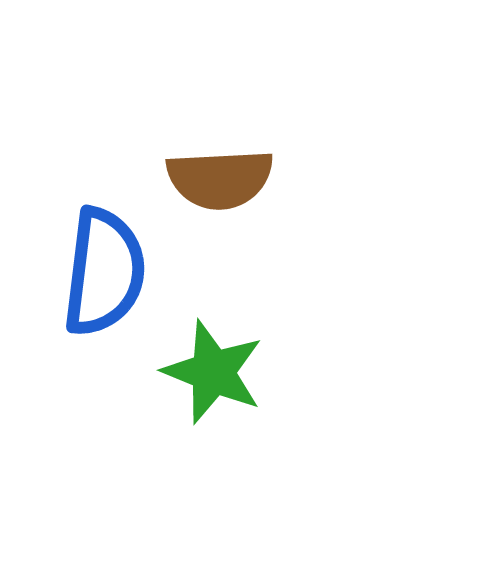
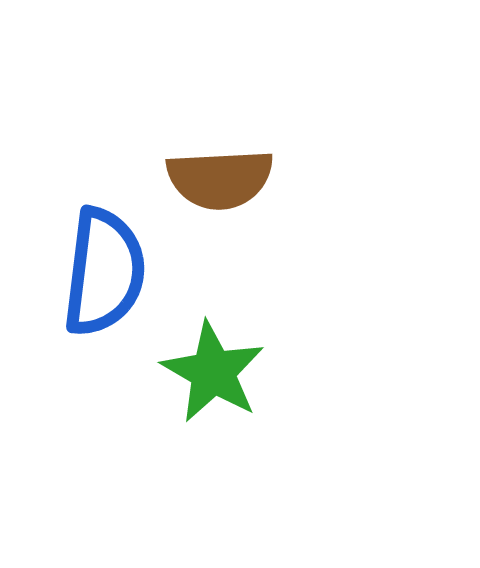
green star: rotated 8 degrees clockwise
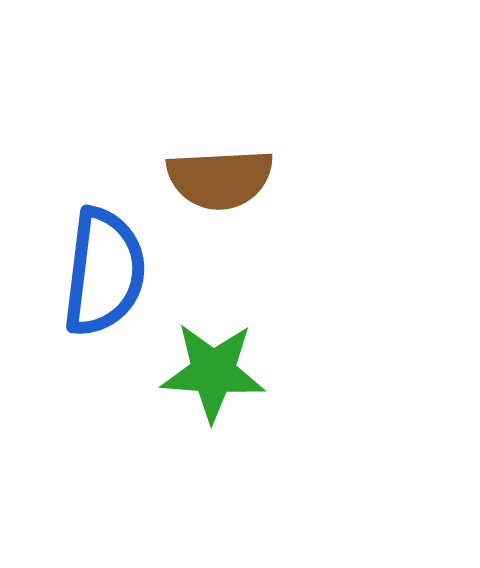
green star: rotated 26 degrees counterclockwise
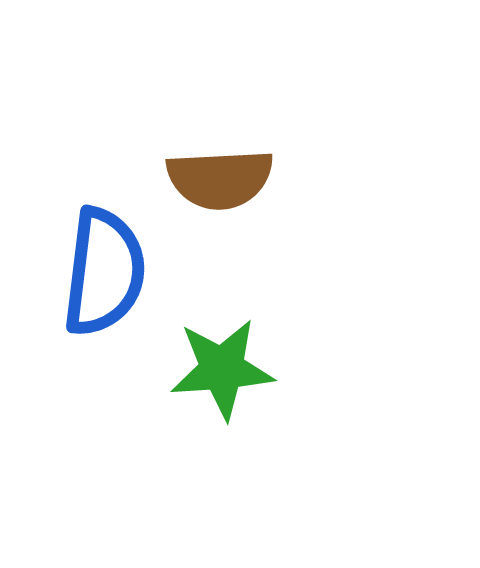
green star: moved 9 px right, 3 px up; rotated 8 degrees counterclockwise
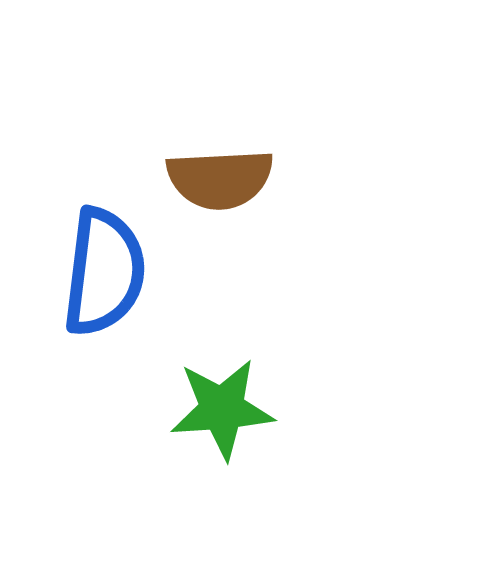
green star: moved 40 px down
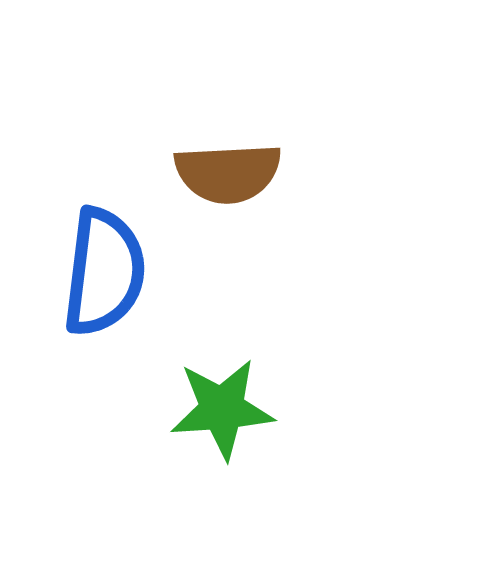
brown semicircle: moved 8 px right, 6 px up
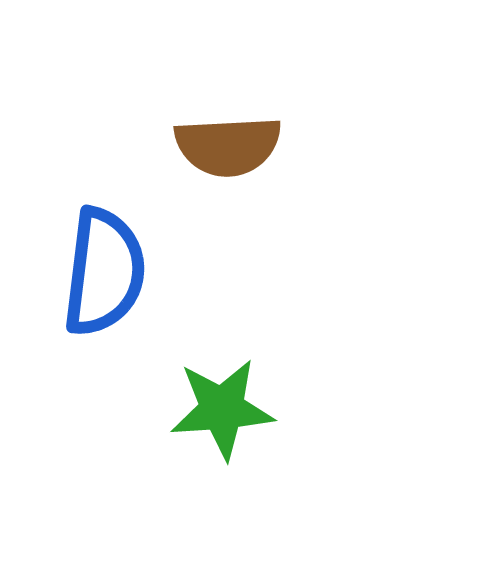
brown semicircle: moved 27 px up
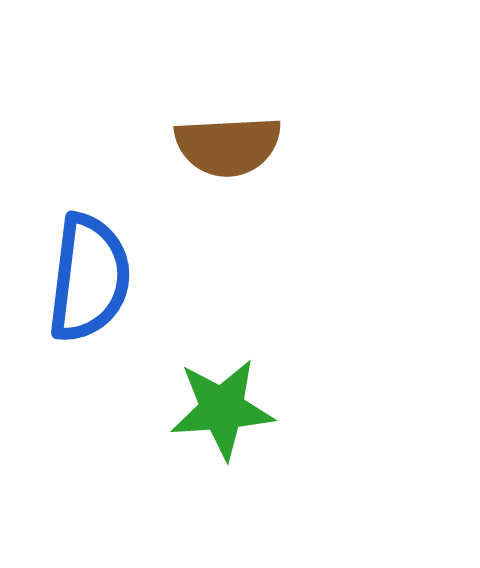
blue semicircle: moved 15 px left, 6 px down
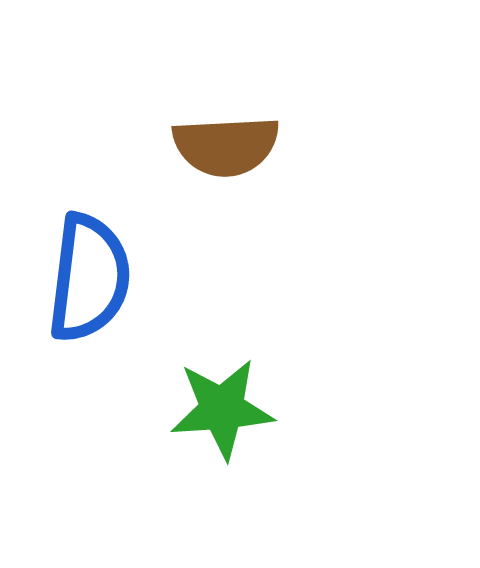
brown semicircle: moved 2 px left
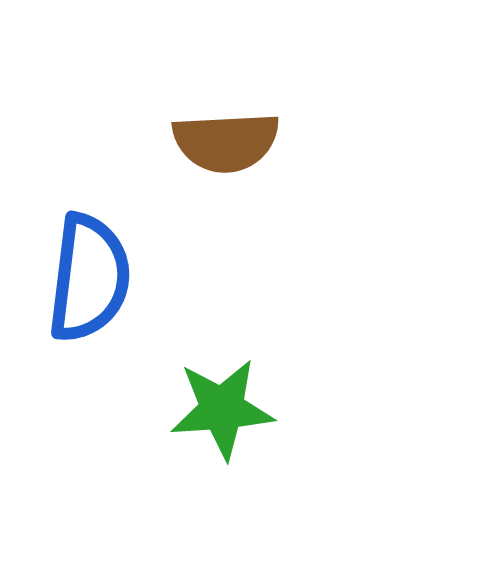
brown semicircle: moved 4 px up
